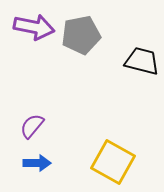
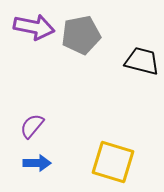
yellow square: rotated 12 degrees counterclockwise
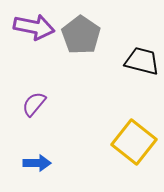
gray pentagon: rotated 27 degrees counterclockwise
purple semicircle: moved 2 px right, 22 px up
yellow square: moved 21 px right, 20 px up; rotated 21 degrees clockwise
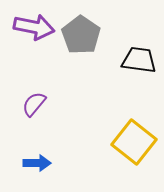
black trapezoid: moved 3 px left, 1 px up; rotated 6 degrees counterclockwise
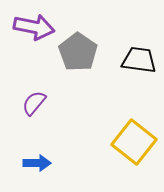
gray pentagon: moved 3 px left, 17 px down
purple semicircle: moved 1 px up
